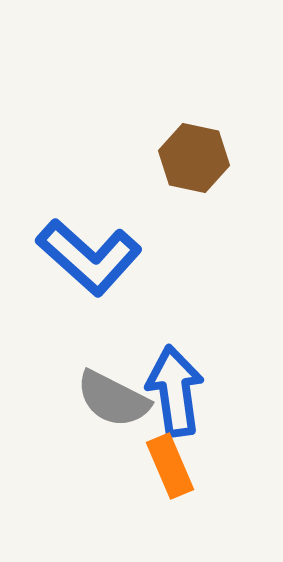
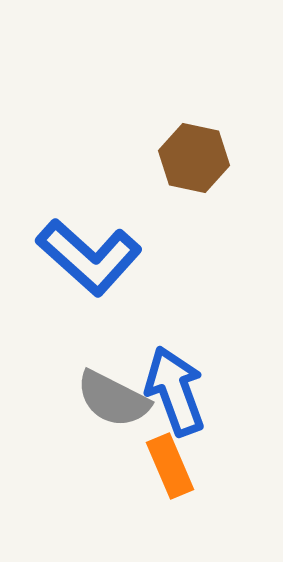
blue arrow: rotated 12 degrees counterclockwise
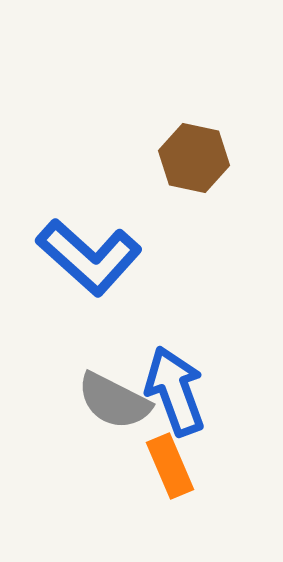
gray semicircle: moved 1 px right, 2 px down
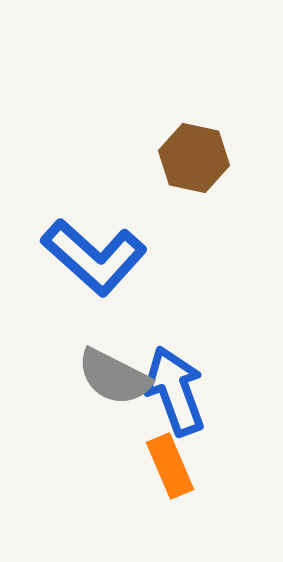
blue L-shape: moved 5 px right
gray semicircle: moved 24 px up
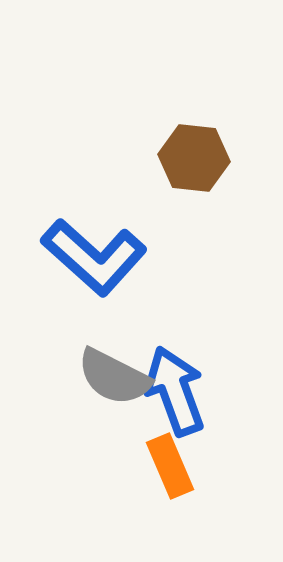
brown hexagon: rotated 6 degrees counterclockwise
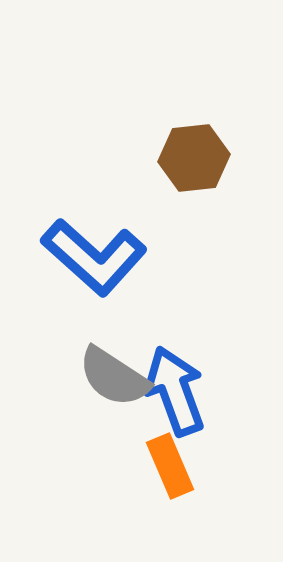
brown hexagon: rotated 12 degrees counterclockwise
gray semicircle: rotated 6 degrees clockwise
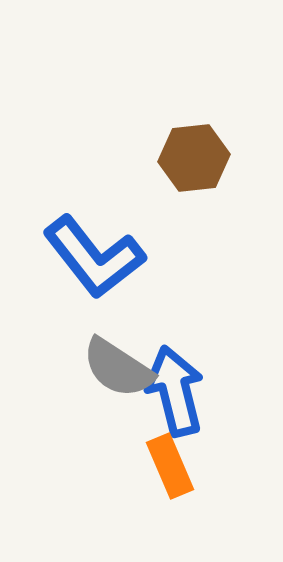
blue L-shape: rotated 10 degrees clockwise
gray semicircle: moved 4 px right, 9 px up
blue arrow: rotated 6 degrees clockwise
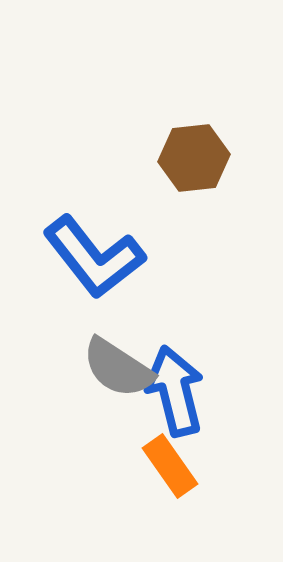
orange rectangle: rotated 12 degrees counterclockwise
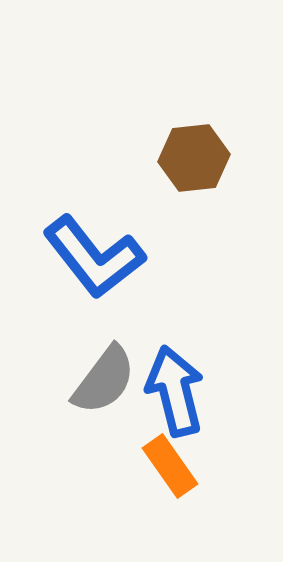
gray semicircle: moved 14 px left, 12 px down; rotated 86 degrees counterclockwise
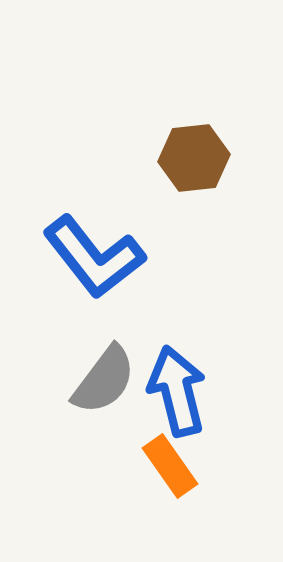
blue arrow: moved 2 px right
